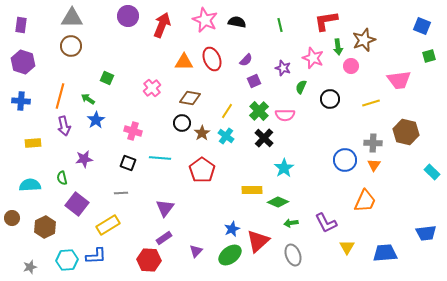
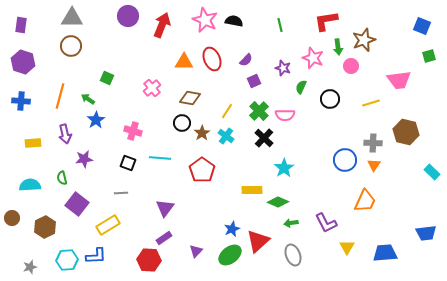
black semicircle at (237, 22): moved 3 px left, 1 px up
purple arrow at (64, 126): moved 1 px right, 8 px down
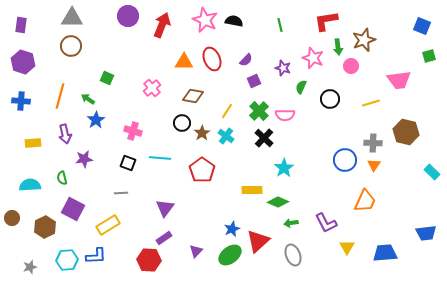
brown diamond at (190, 98): moved 3 px right, 2 px up
purple square at (77, 204): moved 4 px left, 5 px down; rotated 10 degrees counterclockwise
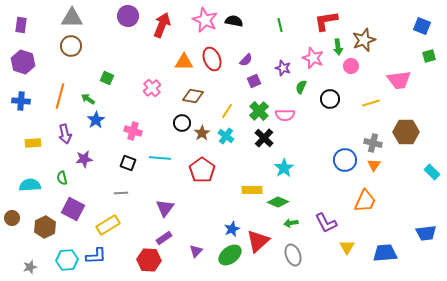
brown hexagon at (406, 132): rotated 15 degrees counterclockwise
gray cross at (373, 143): rotated 12 degrees clockwise
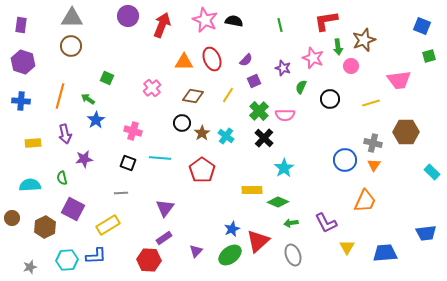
yellow line at (227, 111): moved 1 px right, 16 px up
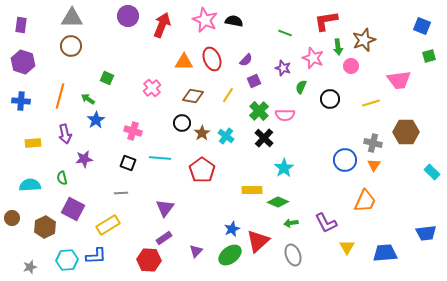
green line at (280, 25): moved 5 px right, 8 px down; rotated 56 degrees counterclockwise
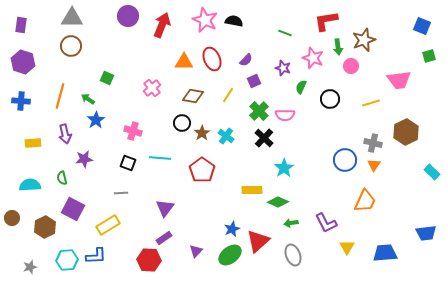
brown hexagon at (406, 132): rotated 25 degrees counterclockwise
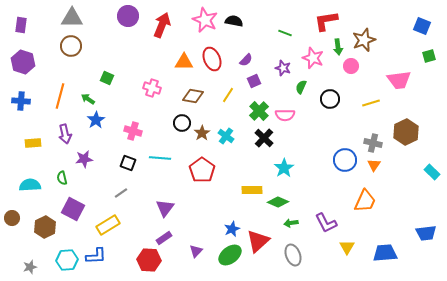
pink cross at (152, 88): rotated 30 degrees counterclockwise
gray line at (121, 193): rotated 32 degrees counterclockwise
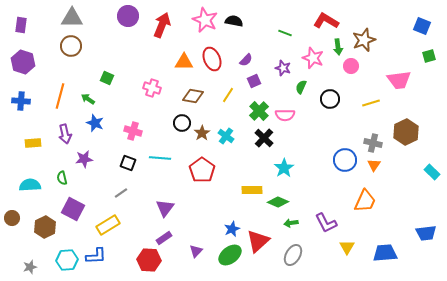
red L-shape at (326, 21): rotated 40 degrees clockwise
blue star at (96, 120): moved 1 px left, 3 px down; rotated 18 degrees counterclockwise
gray ellipse at (293, 255): rotated 50 degrees clockwise
